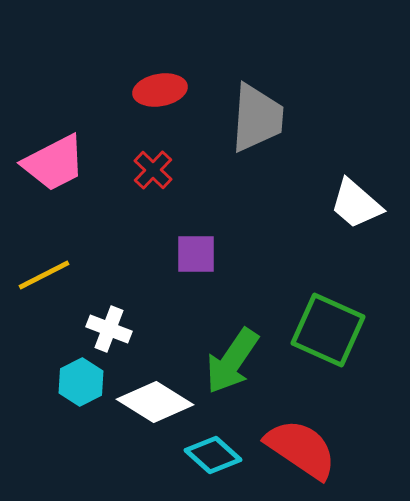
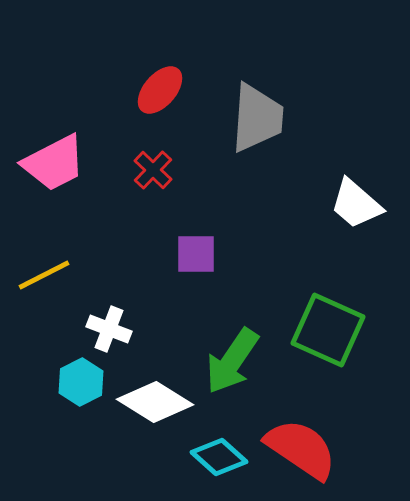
red ellipse: rotated 39 degrees counterclockwise
cyan diamond: moved 6 px right, 2 px down
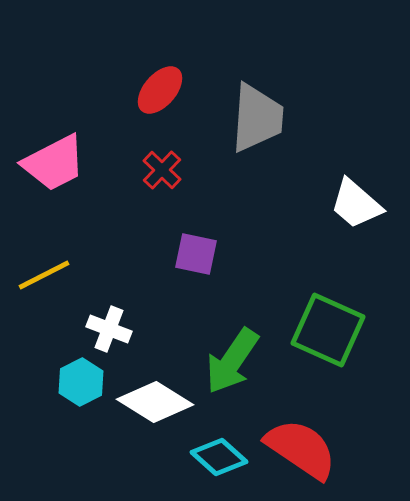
red cross: moved 9 px right
purple square: rotated 12 degrees clockwise
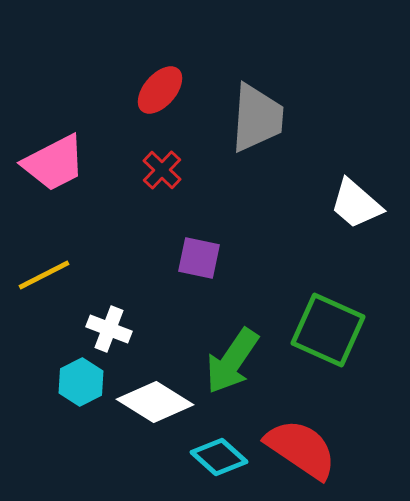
purple square: moved 3 px right, 4 px down
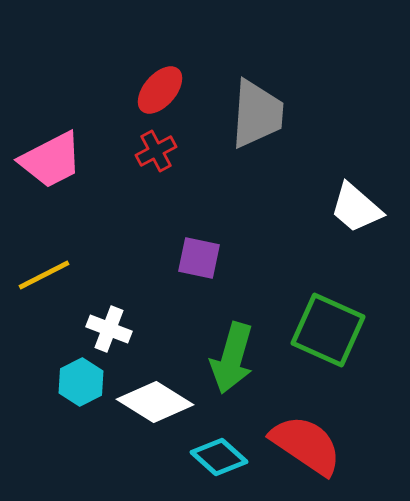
gray trapezoid: moved 4 px up
pink trapezoid: moved 3 px left, 3 px up
red cross: moved 6 px left, 19 px up; rotated 18 degrees clockwise
white trapezoid: moved 4 px down
green arrow: moved 3 px up; rotated 18 degrees counterclockwise
red semicircle: moved 5 px right, 4 px up
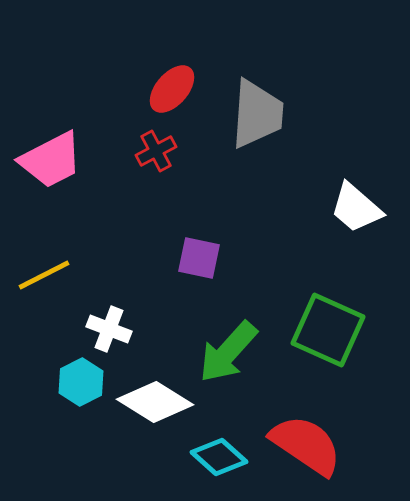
red ellipse: moved 12 px right, 1 px up
green arrow: moved 4 px left, 6 px up; rotated 26 degrees clockwise
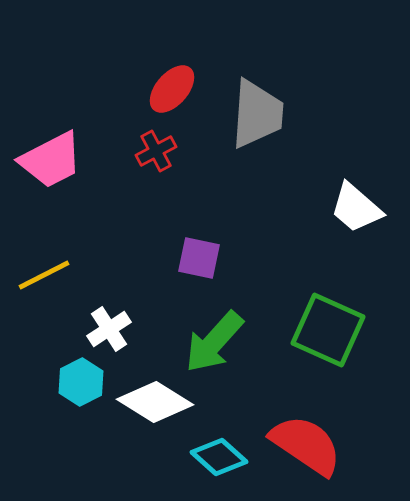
white cross: rotated 36 degrees clockwise
green arrow: moved 14 px left, 10 px up
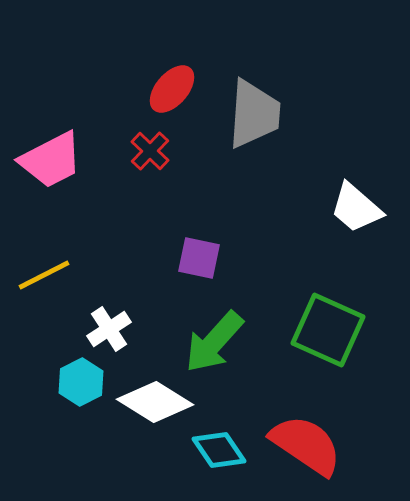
gray trapezoid: moved 3 px left
red cross: moved 6 px left; rotated 18 degrees counterclockwise
cyan diamond: moved 7 px up; rotated 14 degrees clockwise
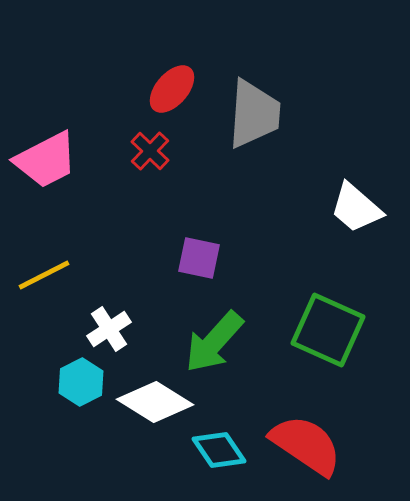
pink trapezoid: moved 5 px left
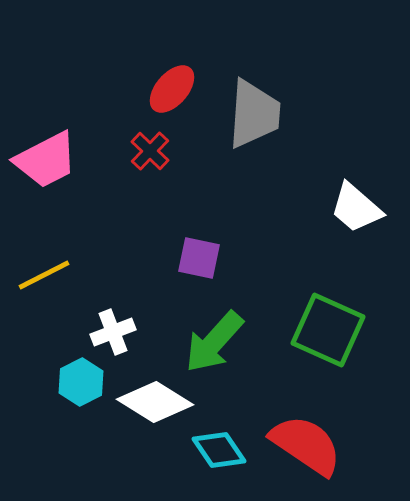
white cross: moved 4 px right, 3 px down; rotated 12 degrees clockwise
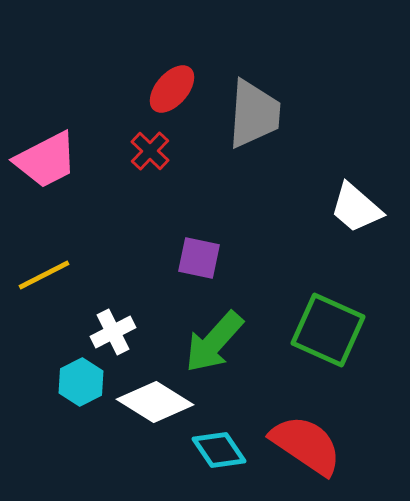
white cross: rotated 6 degrees counterclockwise
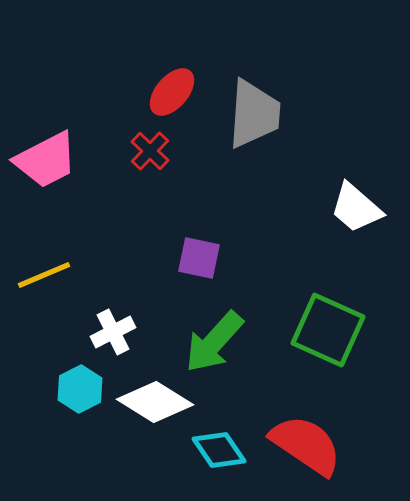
red ellipse: moved 3 px down
yellow line: rotated 4 degrees clockwise
cyan hexagon: moved 1 px left, 7 px down
